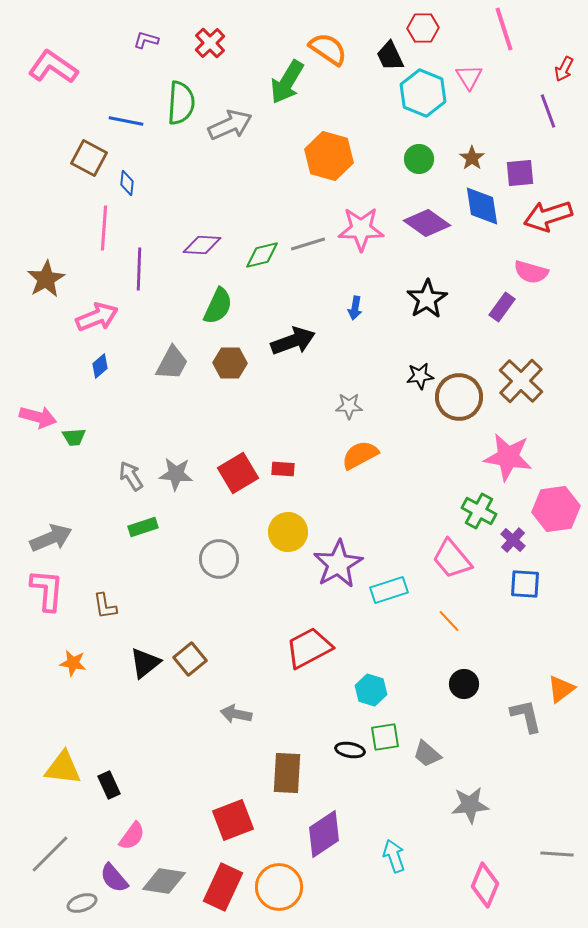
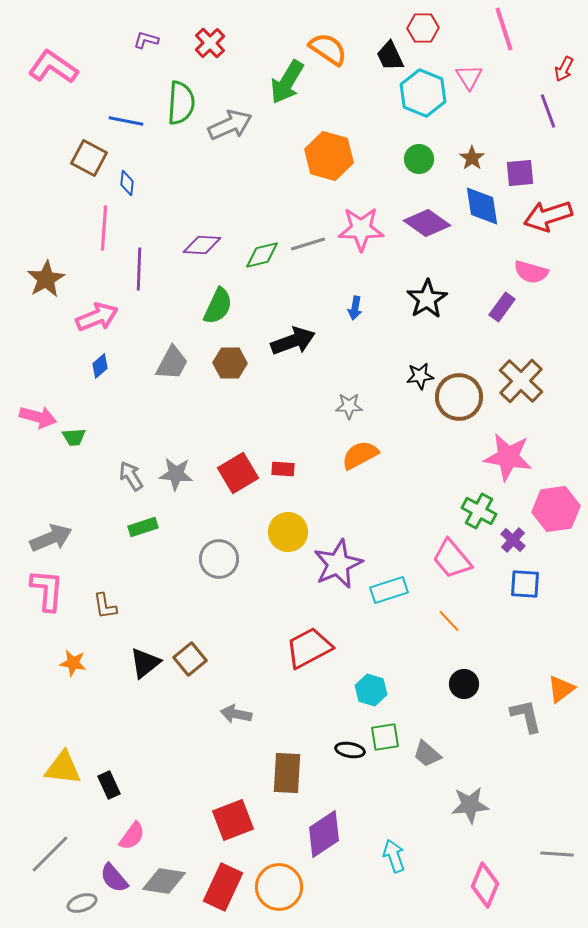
purple star at (338, 564): rotated 6 degrees clockwise
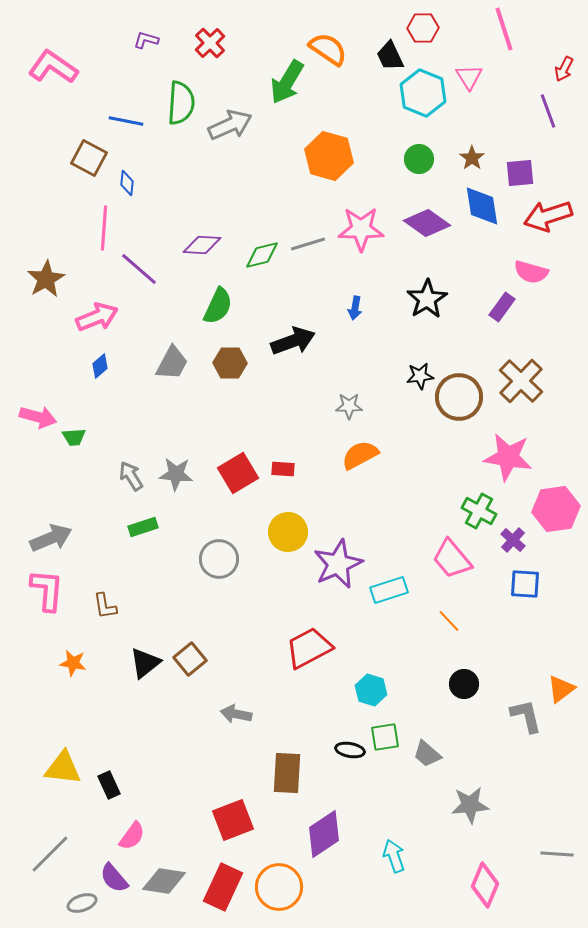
purple line at (139, 269): rotated 51 degrees counterclockwise
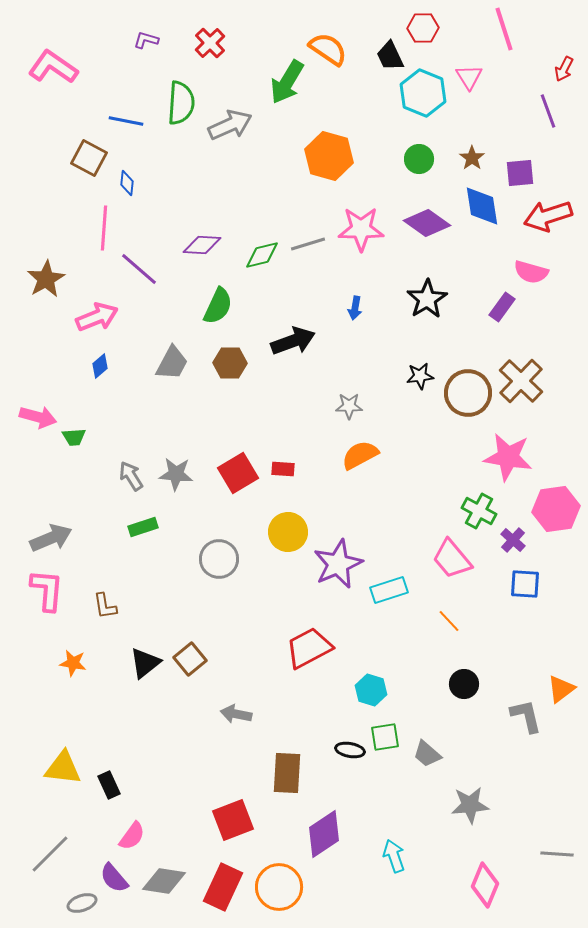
brown circle at (459, 397): moved 9 px right, 4 px up
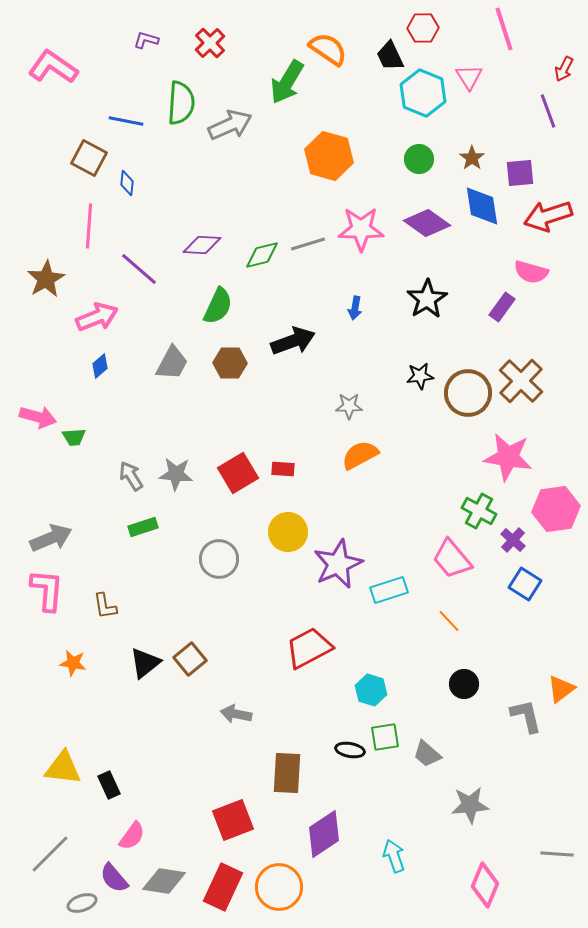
pink line at (104, 228): moved 15 px left, 2 px up
blue square at (525, 584): rotated 28 degrees clockwise
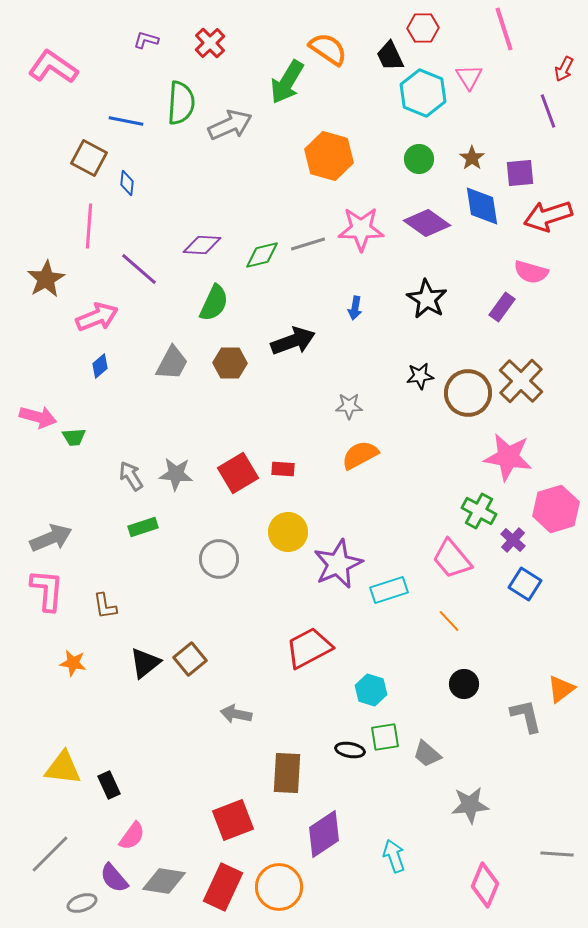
black star at (427, 299): rotated 9 degrees counterclockwise
green semicircle at (218, 306): moved 4 px left, 3 px up
pink hexagon at (556, 509): rotated 9 degrees counterclockwise
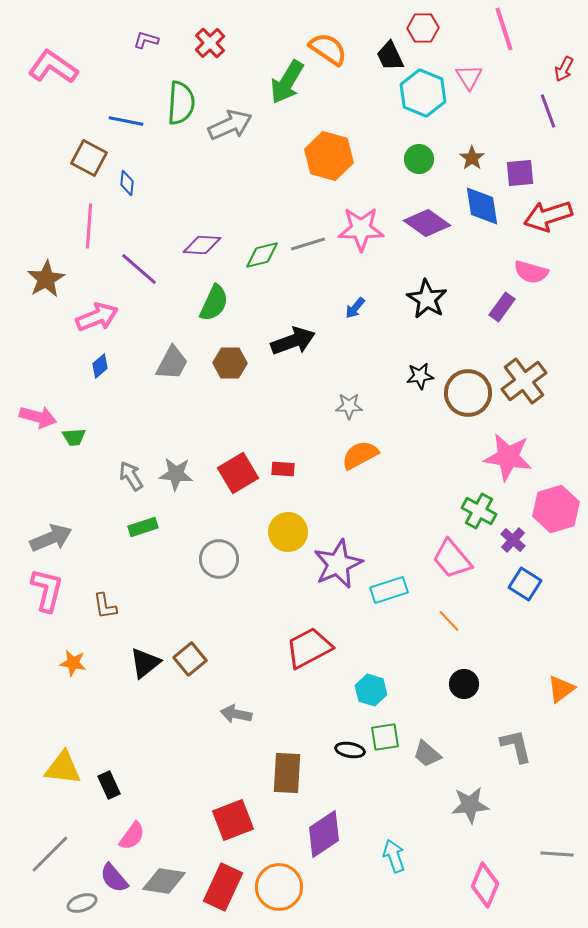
blue arrow at (355, 308): rotated 30 degrees clockwise
brown cross at (521, 381): moved 3 px right; rotated 9 degrees clockwise
pink L-shape at (47, 590): rotated 9 degrees clockwise
gray L-shape at (526, 716): moved 10 px left, 30 px down
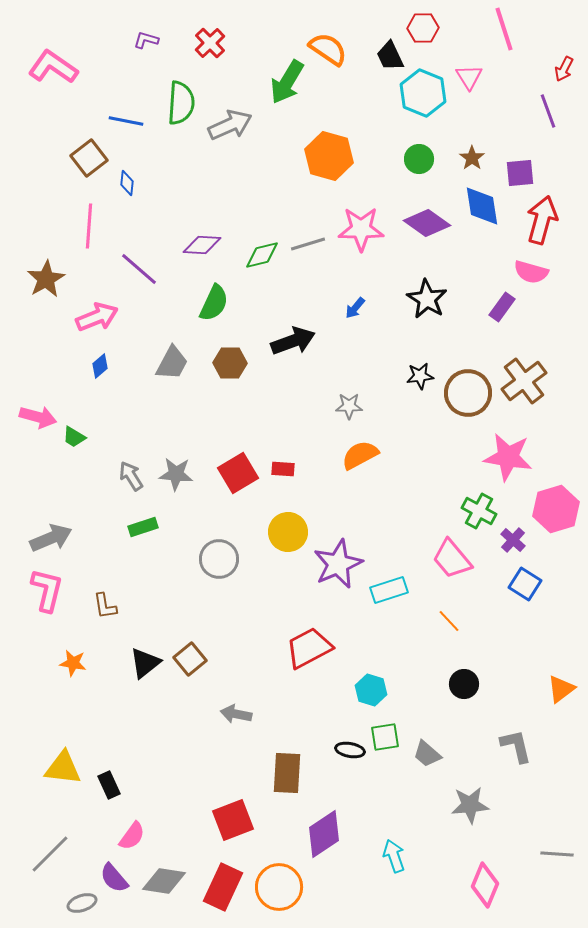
brown square at (89, 158): rotated 24 degrees clockwise
red arrow at (548, 216): moved 6 px left, 4 px down; rotated 123 degrees clockwise
green trapezoid at (74, 437): rotated 35 degrees clockwise
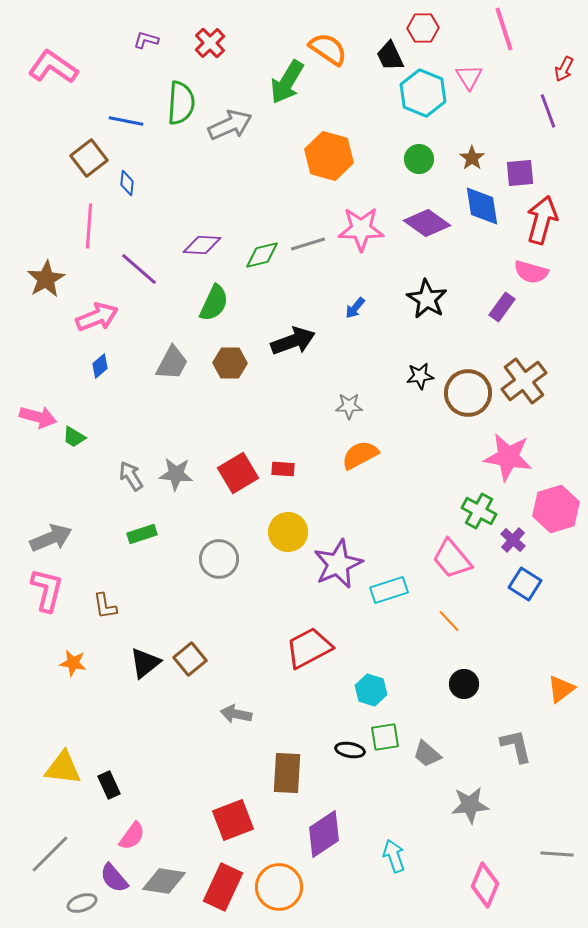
green rectangle at (143, 527): moved 1 px left, 7 px down
